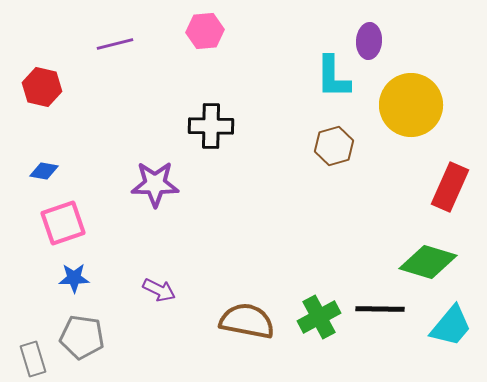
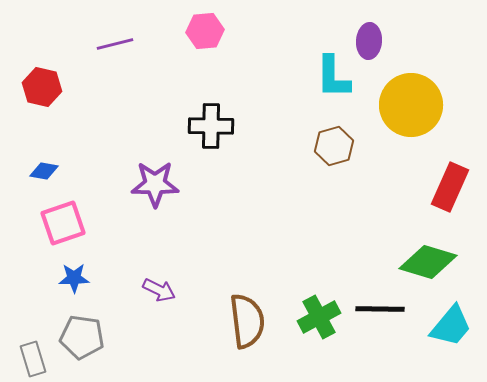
brown semicircle: rotated 72 degrees clockwise
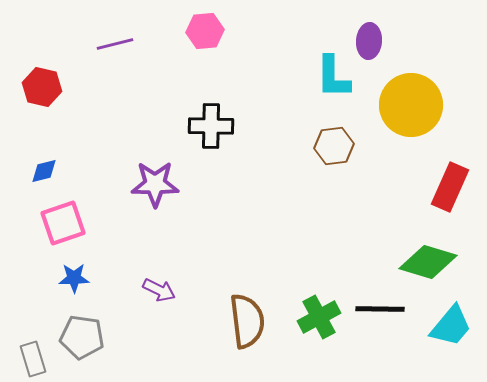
brown hexagon: rotated 9 degrees clockwise
blue diamond: rotated 24 degrees counterclockwise
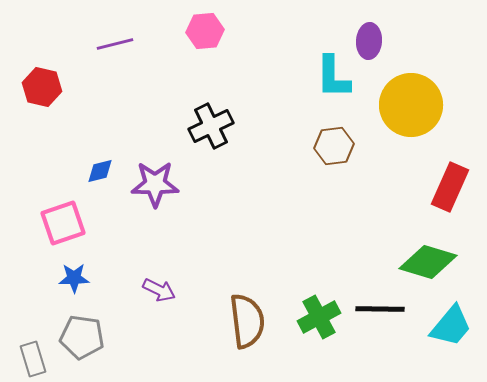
black cross: rotated 27 degrees counterclockwise
blue diamond: moved 56 px right
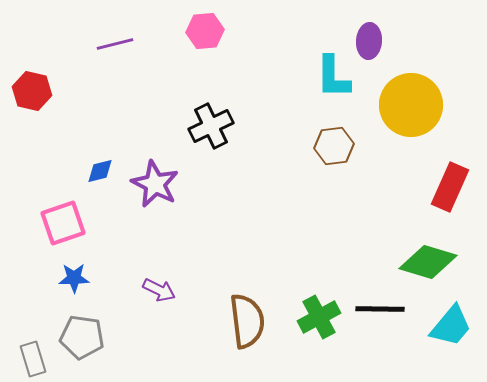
red hexagon: moved 10 px left, 4 px down
purple star: rotated 27 degrees clockwise
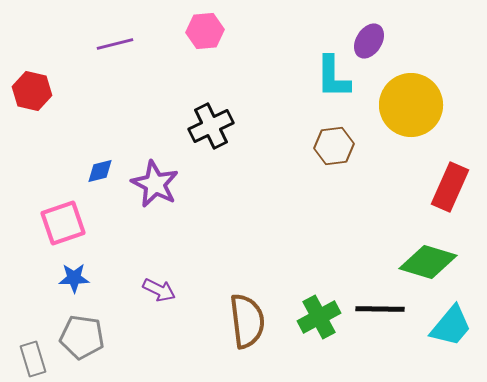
purple ellipse: rotated 28 degrees clockwise
